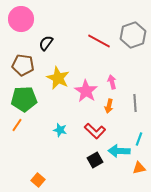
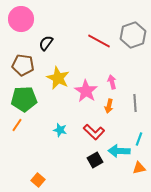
red L-shape: moved 1 px left, 1 px down
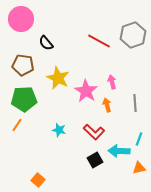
black semicircle: rotated 77 degrees counterclockwise
orange arrow: moved 2 px left, 1 px up; rotated 152 degrees clockwise
cyan star: moved 1 px left
